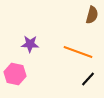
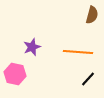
purple star: moved 2 px right, 3 px down; rotated 24 degrees counterclockwise
orange line: rotated 16 degrees counterclockwise
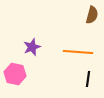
black line: rotated 35 degrees counterclockwise
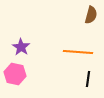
brown semicircle: moved 1 px left
purple star: moved 11 px left; rotated 18 degrees counterclockwise
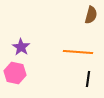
pink hexagon: moved 1 px up
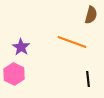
orange line: moved 6 px left, 10 px up; rotated 16 degrees clockwise
pink hexagon: moved 1 px left, 1 px down; rotated 15 degrees clockwise
black line: rotated 14 degrees counterclockwise
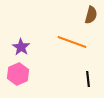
pink hexagon: moved 4 px right; rotated 10 degrees clockwise
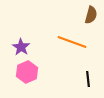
pink hexagon: moved 9 px right, 2 px up
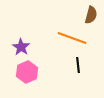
orange line: moved 4 px up
black line: moved 10 px left, 14 px up
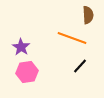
brown semicircle: moved 3 px left; rotated 18 degrees counterclockwise
black line: moved 2 px right, 1 px down; rotated 49 degrees clockwise
pink hexagon: rotated 15 degrees clockwise
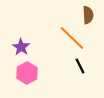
orange line: rotated 24 degrees clockwise
black line: rotated 70 degrees counterclockwise
pink hexagon: moved 1 px down; rotated 20 degrees counterclockwise
